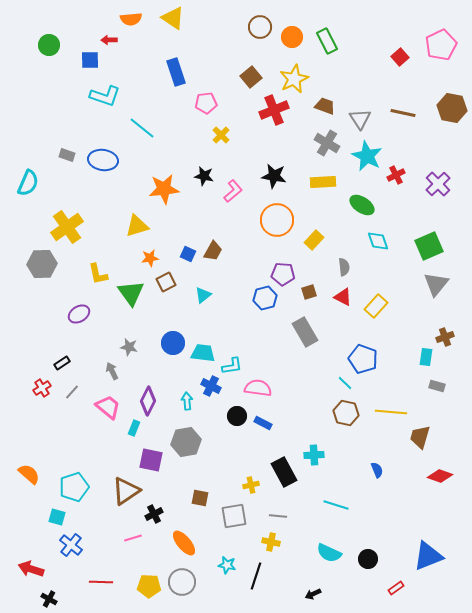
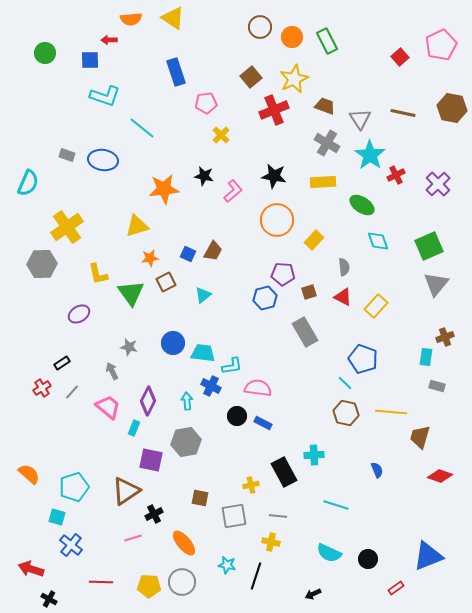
green circle at (49, 45): moved 4 px left, 8 px down
cyan star at (367, 156): moved 3 px right, 1 px up; rotated 8 degrees clockwise
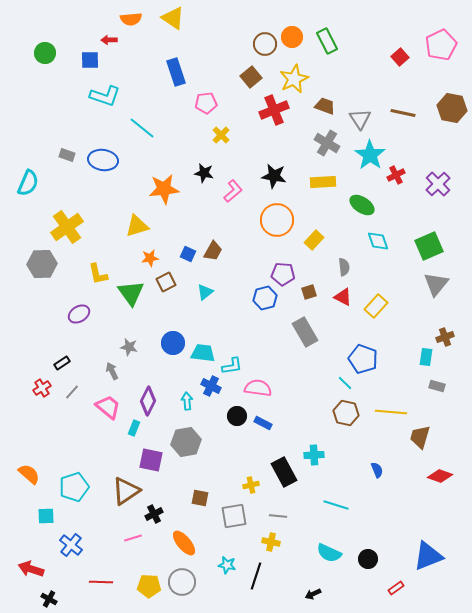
brown circle at (260, 27): moved 5 px right, 17 px down
black star at (204, 176): moved 3 px up
cyan triangle at (203, 295): moved 2 px right, 3 px up
cyan square at (57, 517): moved 11 px left, 1 px up; rotated 18 degrees counterclockwise
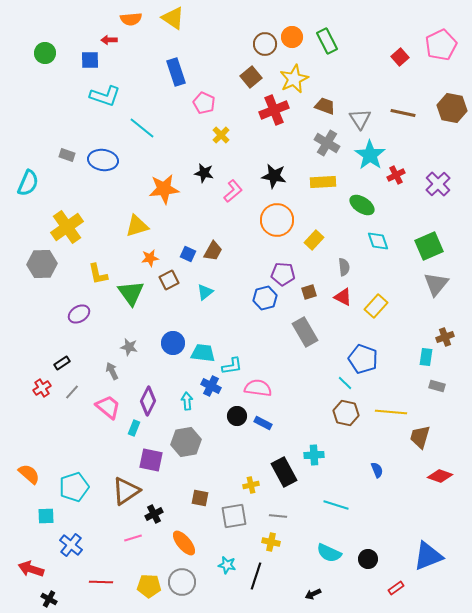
pink pentagon at (206, 103): moved 2 px left; rotated 30 degrees clockwise
brown square at (166, 282): moved 3 px right, 2 px up
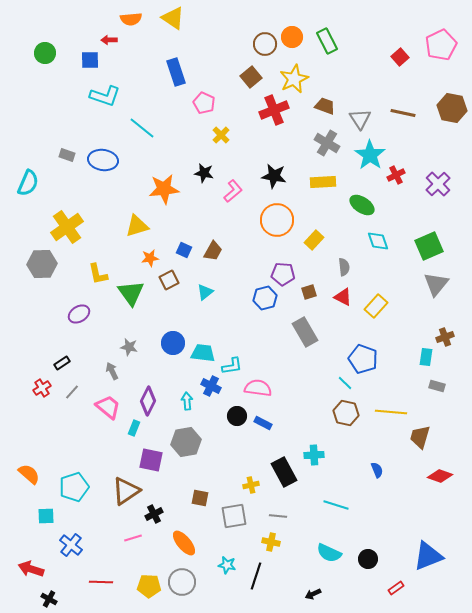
blue square at (188, 254): moved 4 px left, 4 px up
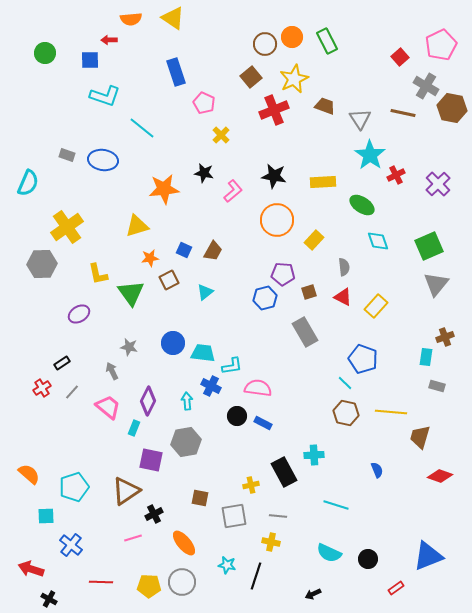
gray cross at (327, 143): moved 99 px right, 57 px up
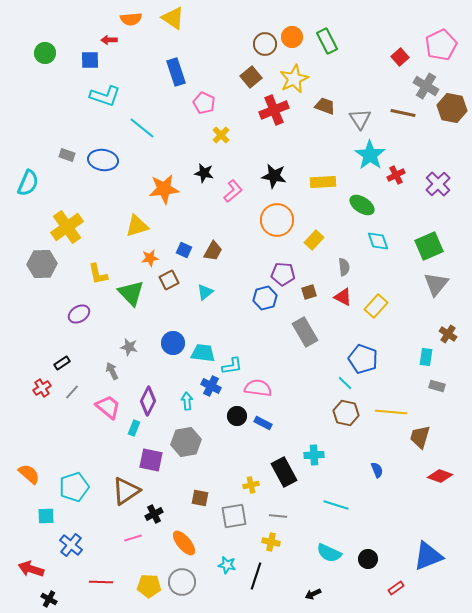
green triangle at (131, 293): rotated 8 degrees counterclockwise
brown cross at (445, 337): moved 3 px right, 3 px up; rotated 36 degrees counterclockwise
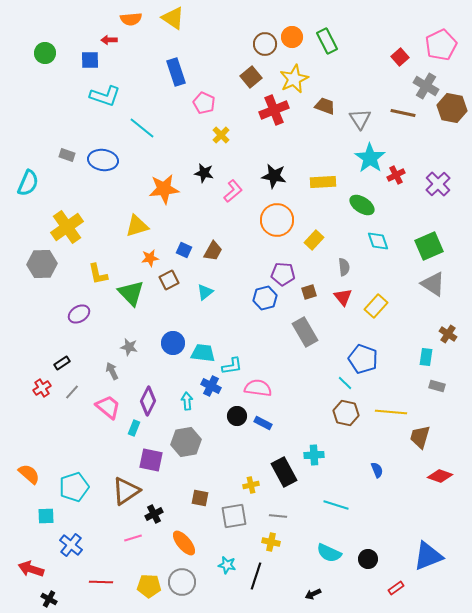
cyan star at (370, 155): moved 3 px down
gray triangle at (436, 284): moved 3 px left; rotated 36 degrees counterclockwise
red triangle at (343, 297): rotated 24 degrees clockwise
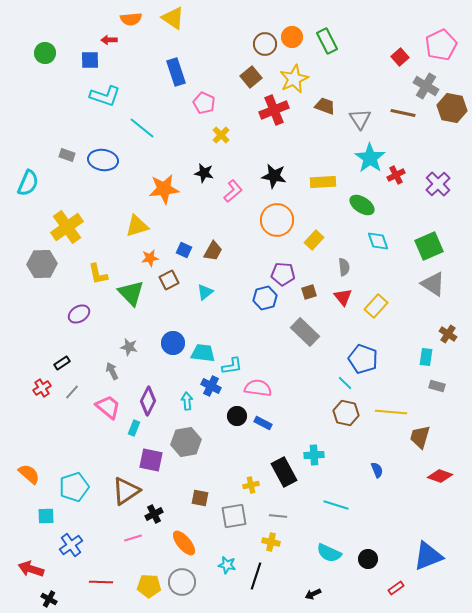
gray rectangle at (305, 332): rotated 16 degrees counterclockwise
blue cross at (71, 545): rotated 15 degrees clockwise
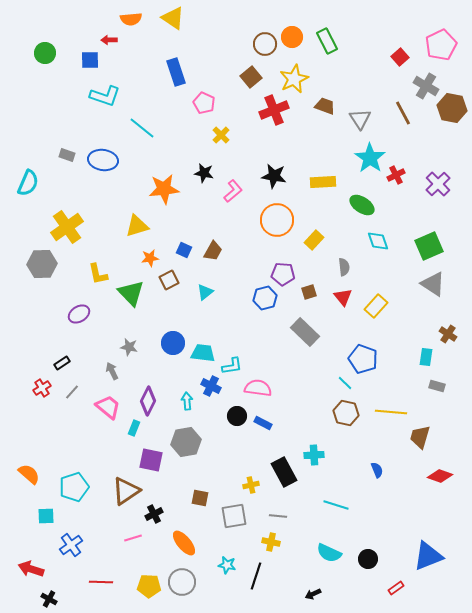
brown line at (403, 113): rotated 50 degrees clockwise
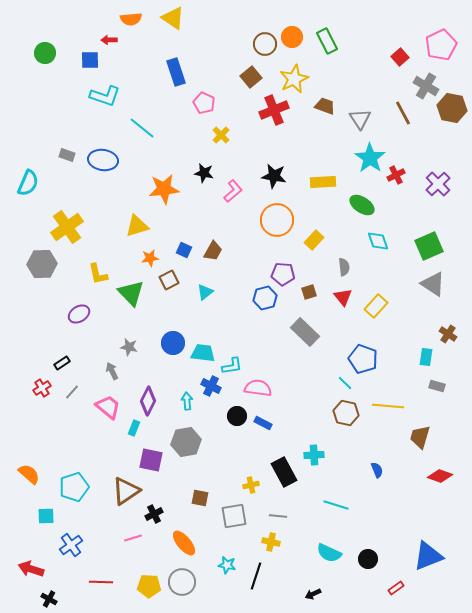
yellow line at (391, 412): moved 3 px left, 6 px up
